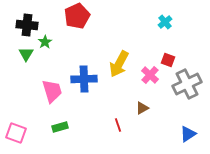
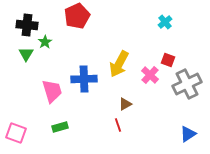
brown triangle: moved 17 px left, 4 px up
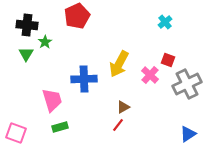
pink trapezoid: moved 9 px down
brown triangle: moved 2 px left, 3 px down
red line: rotated 56 degrees clockwise
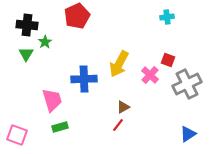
cyan cross: moved 2 px right, 5 px up; rotated 32 degrees clockwise
pink square: moved 1 px right, 2 px down
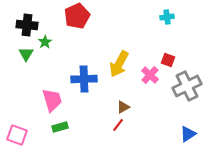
gray cross: moved 2 px down
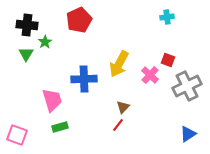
red pentagon: moved 2 px right, 4 px down
brown triangle: rotated 16 degrees counterclockwise
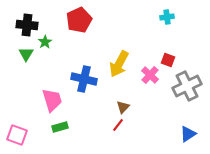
blue cross: rotated 15 degrees clockwise
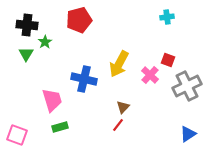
red pentagon: rotated 10 degrees clockwise
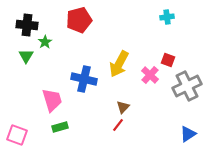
green triangle: moved 2 px down
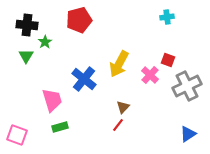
blue cross: rotated 25 degrees clockwise
